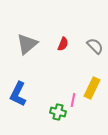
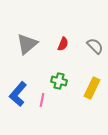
blue L-shape: rotated 15 degrees clockwise
pink line: moved 31 px left
green cross: moved 1 px right, 31 px up
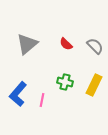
red semicircle: moved 3 px right; rotated 112 degrees clockwise
green cross: moved 6 px right, 1 px down
yellow rectangle: moved 2 px right, 3 px up
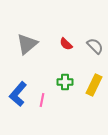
green cross: rotated 14 degrees counterclockwise
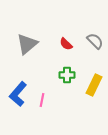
gray semicircle: moved 5 px up
green cross: moved 2 px right, 7 px up
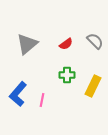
red semicircle: rotated 80 degrees counterclockwise
yellow rectangle: moved 1 px left, 1 px down
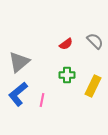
gray triangle: moved 8 px left, 18 px down
blue L-shape: rotated 10 degrees clockwise
